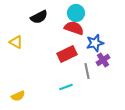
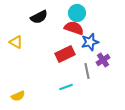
cyan circle: moved 1 px right
blue star: moved 5 px left, 1 px up
red rectangle: moved 2 px left
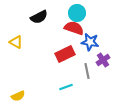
blue star: rotated 24 degrees clockwise
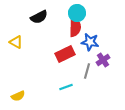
red semicircle: moved 1 px right, 1 px up; rotated 72 degrees clockwise
gray line: rotated 28 degrees clockwise
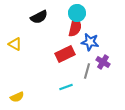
red semicircle: rotated 12 degrees clockwise
yellow triangle: moved 1 px left, 2 px down
purple cross: moved 2 px down; rotated 24 degrees counterclockwise
yellow semicircle: moved 1 px left, 1 px down
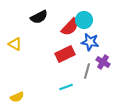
cyan circle: moved 7 px right, 7 px down
red semicircle: moved 5 px left; rotated 30 degrees clockwise
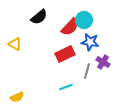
black semicircle: rotated 12 degrees counterclockwise
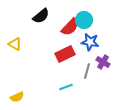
black semicircle: moved 2 px right, 1 px up
